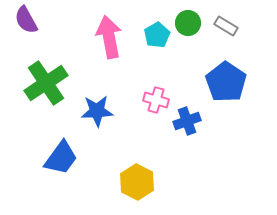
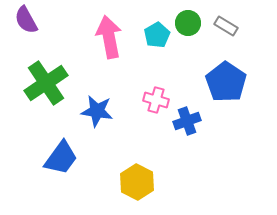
blue star: rotated 12 degrees clockwise
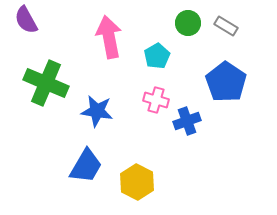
cyan pentagon: moved 21 px down
green cross: rotated 33 degrees counterclockwise
blue trapezoid: moved 25 px right, 8 px down; rotated 6 degrees counterclockwise
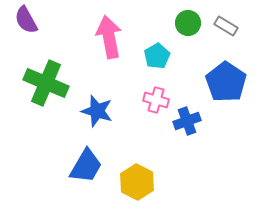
blue star: rotated 8 degrees clockwise
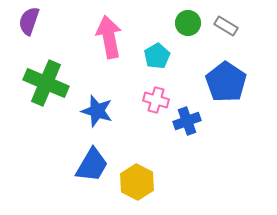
purple semicircle: moved 3 px right, 1 px down; rotated 48 degrees clockwise
blue trapezoid: moved 6 px right, 1 px up
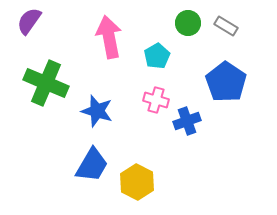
purple semicircle: rotated 16 degrees clockwise
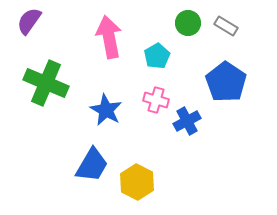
blue star: moved 9 px right, 1 px up; rotated 12 degrees clockwise
blue cross: rotated 8 degrees counterclockwise
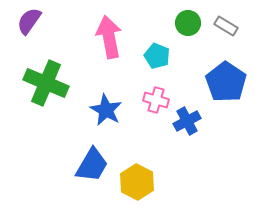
cyan pentagon: rotated 20 degrees counterclockwise
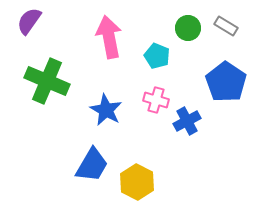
green circle: moved 5 px down
green cross: moved 1 px right, 2 px up
